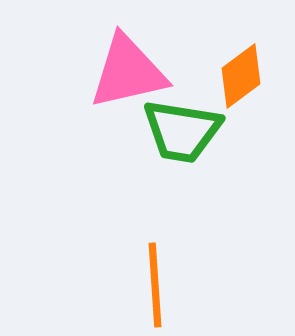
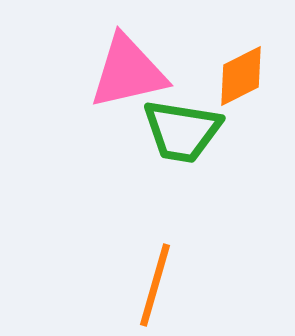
orange diamond: rotated 10 degrees clockwise
orange line: rotated 20 degrees clockwise
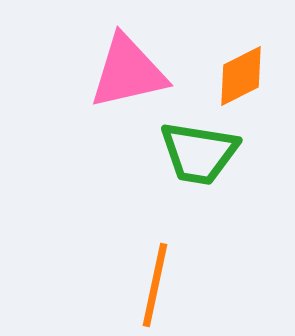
green trapezoid: moved 17 px right, 22 px down
orange line: rotated 4 degrees counterclockwise
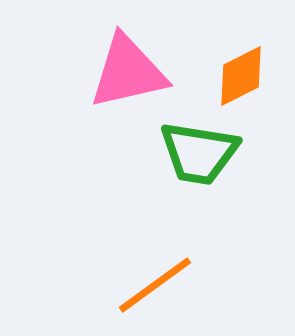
orange line: rotated 42 degrees clockwise
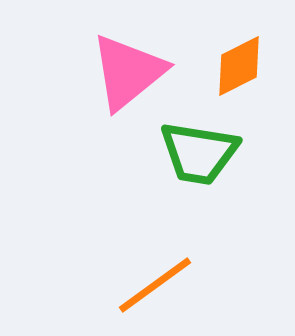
pink triangle: rotated 26 degrees counterclockwise
orange diamond: moved 2 px left, 10 px up
